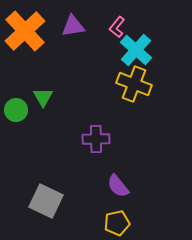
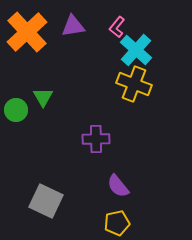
orange cross: moved 2 px right, 1 px down
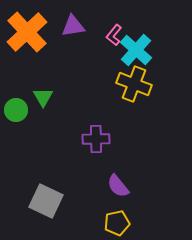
pink L-shape: moved 3 px left, 8 px down
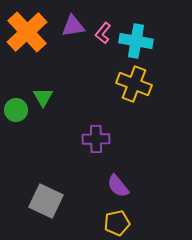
pink L-shape: moved 11 px left, 2 px up
cyan cross: moved 9 px up; rotated 32 degrees counterclockwise
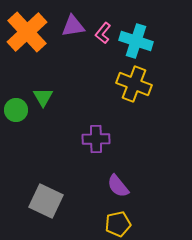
cyan cross: rotated 8 degrees clockwise
yellow pentagon: moved 1 px right, 1 px down
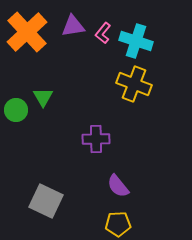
yellow pentagon: rotated 10 degrees clockwise
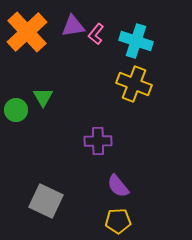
pink L-shape: moved 7 px left, 1 px down
purple cross: moved 2 px right, 2 px down
yellow pentagon: moved 3 px up
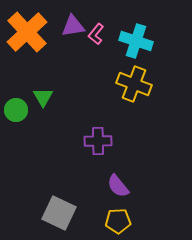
gray square: moved 13 px right, 12 px down
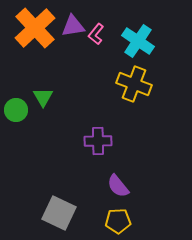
orange cross: moved 8 px right, 4 px up
cyan cross: moved 2 px right; rotated 16 degrees clockwise
